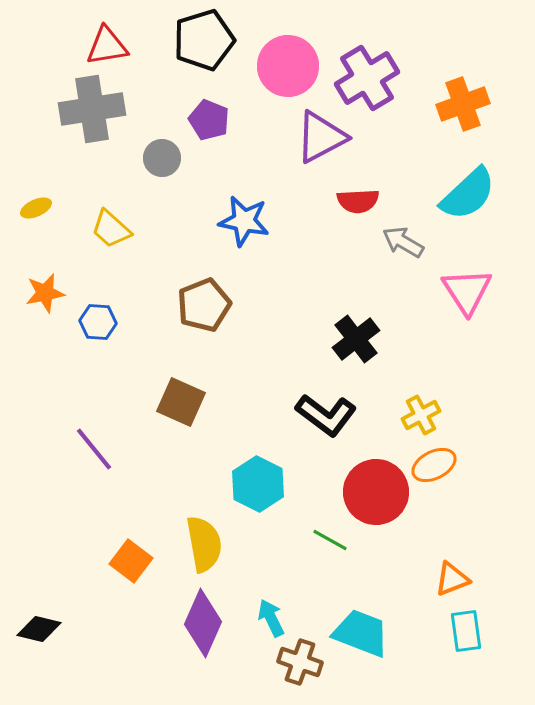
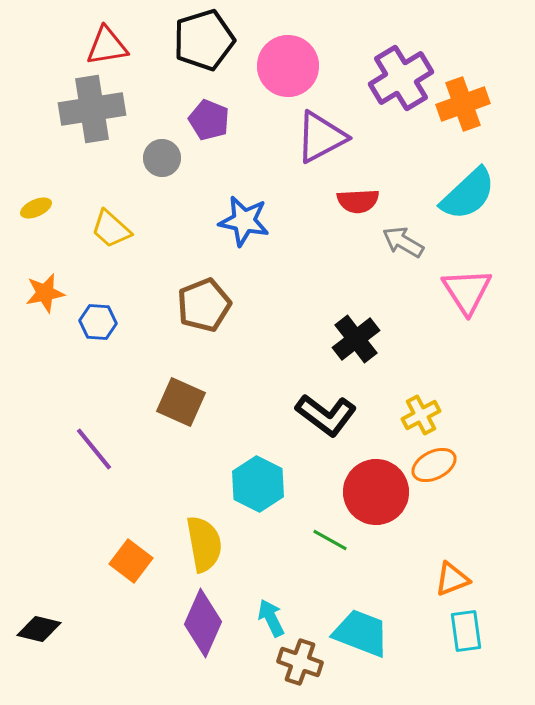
purple cross: moved 34 px right
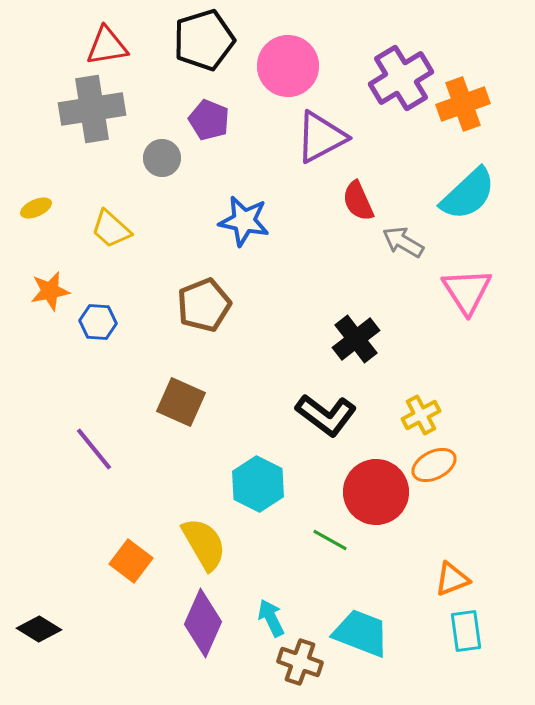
red semicircle: rotated 69 degrees clockwise
orange star: moved 5 px right, 2 px up
yellow semicircle: rotated 20 degrees counterclockwise
black diamond: rotated 18 degrees clockwise
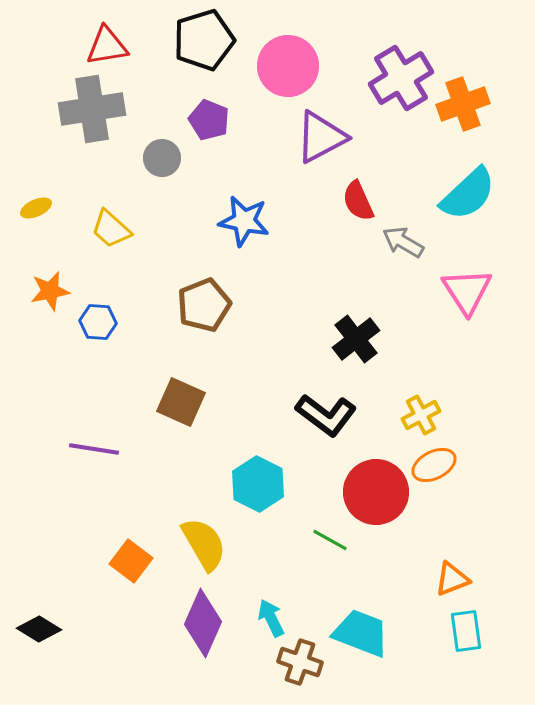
purple line: rotated 42 degrees counterclockwise
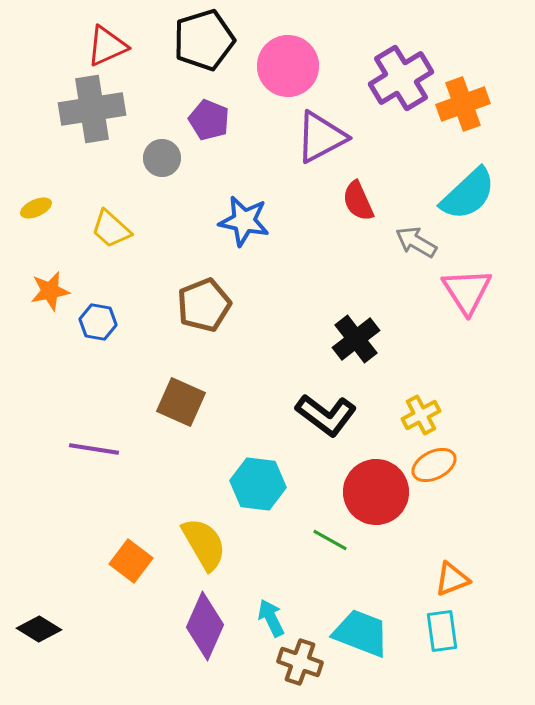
red triangle: rotated 15 degrees counterclockwise
gray arrow: moved 13 px right
blue hexagon: rotated 6 degrees clockwise
cyan hexagon: rotated 20 degrees counterclockwise
purple diamond: moved 2 px right, 3 px down
cyan rectangle: moved 24 px left
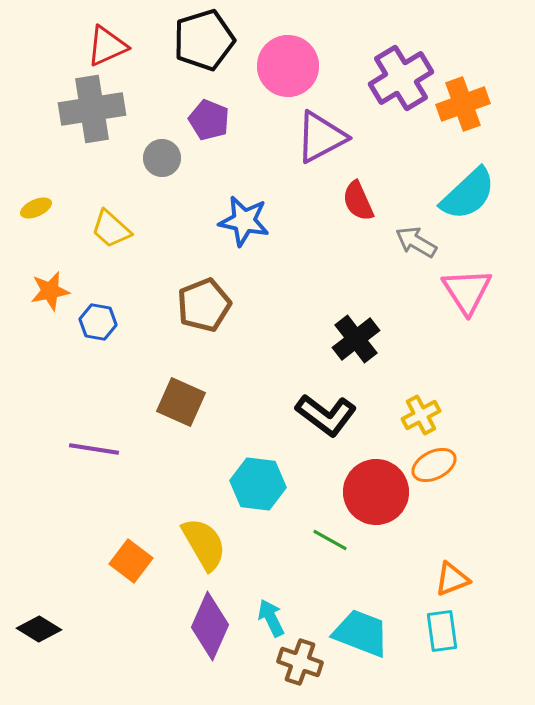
purple diamond: moved 5 px right
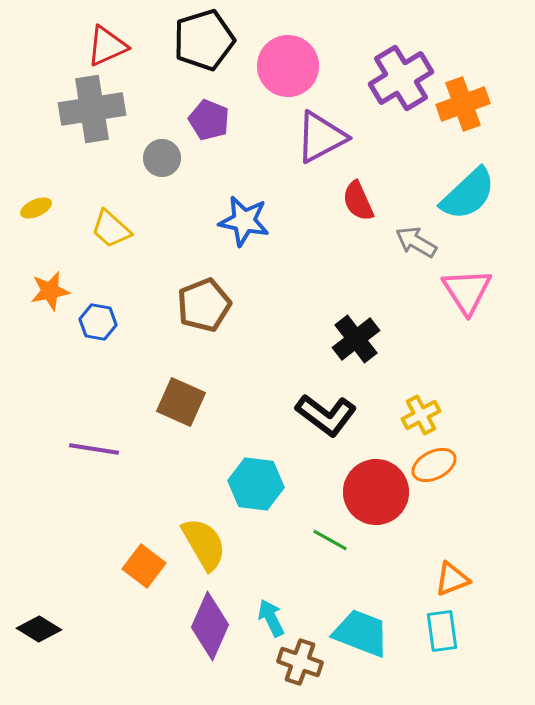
cyan hexagon: moved 2 px left
orange square: moved 13 px right, 5 px down
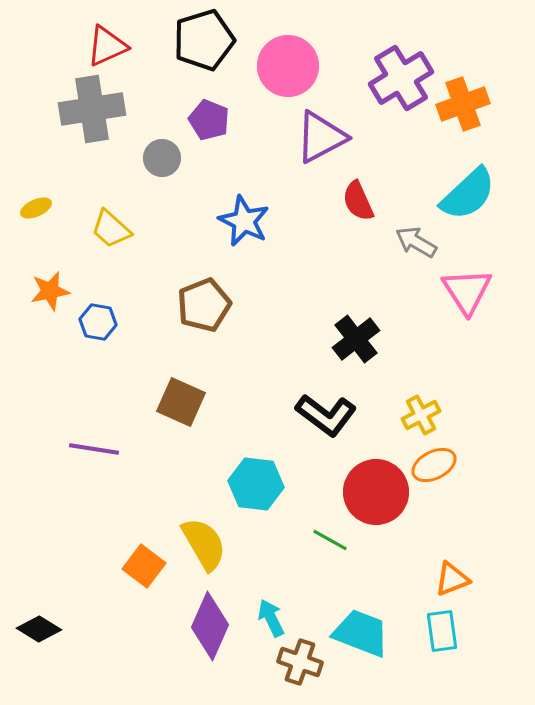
blue star: rotated 15 degrees clockwise
